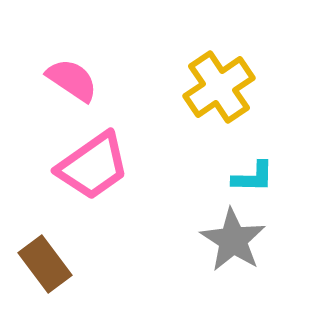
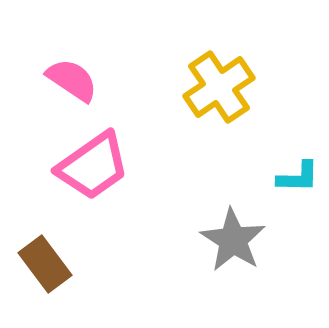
cyan L-shape: moved 45 px right
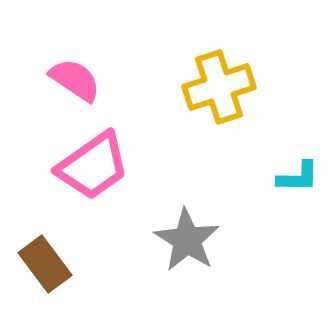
pink semicircle: moved 3 px right
yellow cross: rotated 16 degrees clockwise
gray star: moved 46 px left
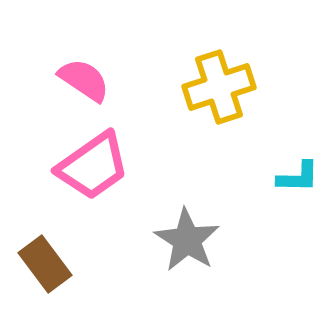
pink semicircle: moved 9 px right
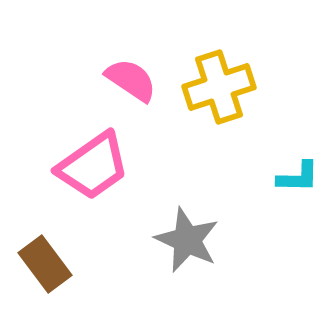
pink semicircle: moved 47 px right
gray star: rotated 8 degrees counterclockwise
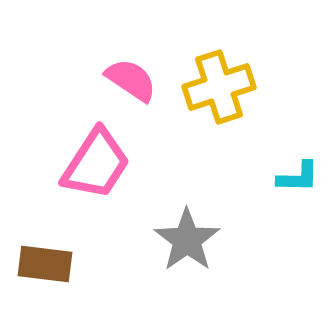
pink trapezoid: moved 3 px right, 2 px up; rotated 22 degrees counterclockwise
gray star: rotated 12 degrees clockwise
brown rectangle: rotated 46 degrees counterclockwise
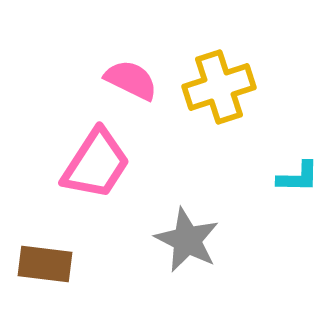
pink semicircle: rotated 8 degrees counterclockwise
gray star: rotated 10 degrees counterclockwise
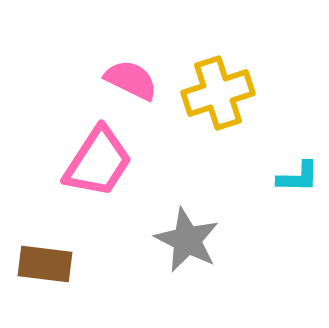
yellow cross: moved 1 px left, 6 px down
pink trapezoid: moved 2 px right, 2 px up
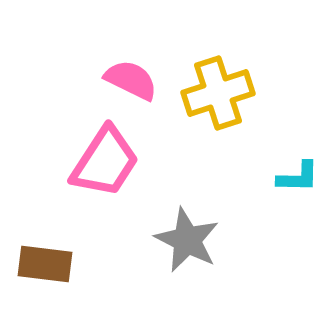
pink trapezoid: moved 7 px right
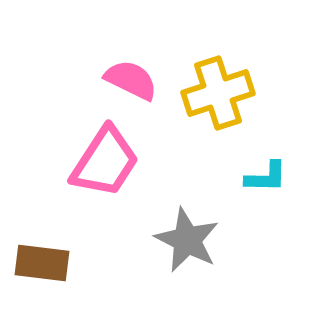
cyan L-shape: moved 32 px left
brown rectangle: moved 3 px left, 1 px up
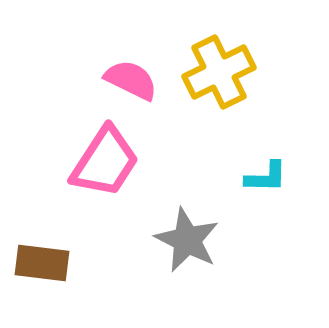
yellow cross: moved 1 px right, 21 px up; rotated 8 degrees counterclockwise
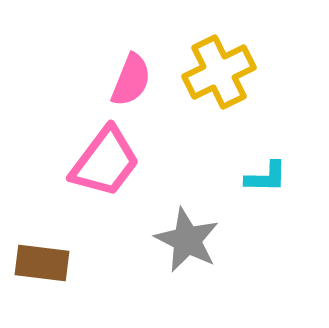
pink semicircle: rotated 86 degrees clockwise
pink trapezoid: rotated 4 degrees clockwise
